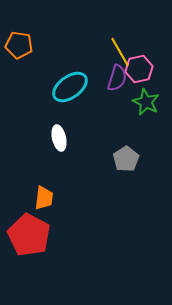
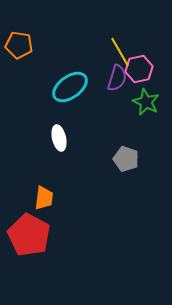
gray pentagon: rotated 20 degrees counterclockwise
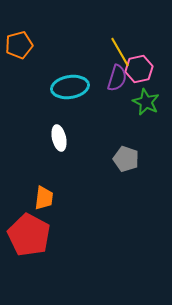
orange pentagon: rotated 24 degrees counterclockwise
cyan ellipse: rotated 27 degrees clockwise
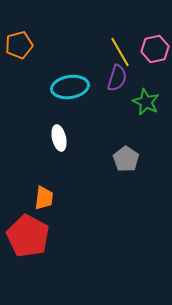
pink hexagon: moved 16 px right, 20 px up
gray pentagon: rotated 15 degrees clockwise
red pentagon: moved 1 px left, 1 px down
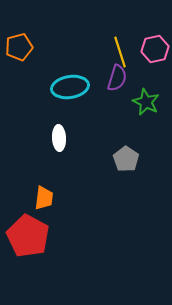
orange pentagon: moved 2 px down
yellow line: rotated 12 degrees clockwise
white ellipse: rotated 10 degrees clockwise
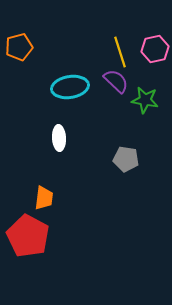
purple semicircle: moved 1 px left, 3 px down; rotated 64 degrees counterclockwise
green star: moved 1 px left, 2 px up; rotated 16 degrees counterclockwise
gray pentagon: rotated 25 degrees counterclockwise
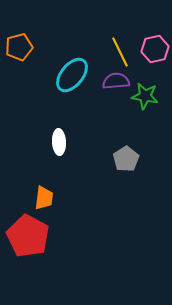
yellow line: rotated 8 degrees counterclockwise
purple semicircle: rotated 48 degrees counterclockwise
cyan ellipse: moved 2 px right, 12 px up; rotated 42 degrees counterclockwise
green star: moved 4 px up
white ellipse: moved 4 px down
gray pentagon: rotated 30 degrees clockwise
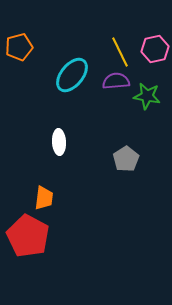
green star: moved 2 px right
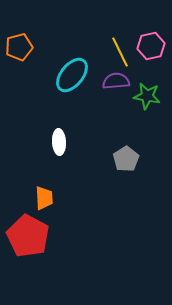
pink hexagon: moved 4 px left, 3 px up
orange trapezoid: rotated 10 degrees counterclockwise
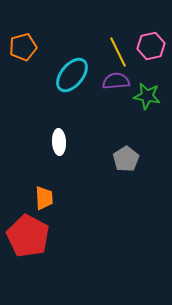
orange pentagon: moved 4 px right
yellow line: moved 2 px left
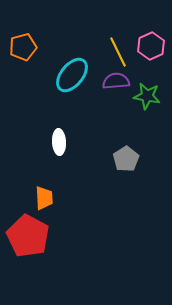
pink hexagon: rotated 12 degrees counterclockwise
